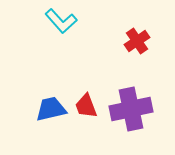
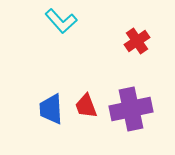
blue trapezoid: rotated 80 degrees counterclockwise
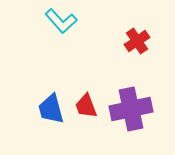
blue trapezoid: rotated 12 degrees counterclockwise
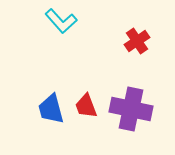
purple cross: rotated 24 degrees clockwise
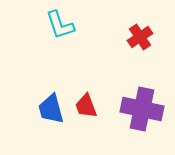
cyan L-shape: moved 1 px left, 4 px down; rotated 24 degrees clockwise
red cross: moved 3 px right, 4 px up
purple cross: moved 11 px right
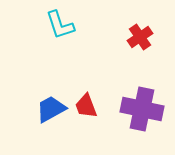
blue trapezoid: rotated 76 degrees clockwise
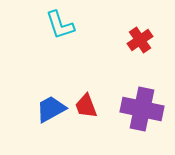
red cross: moved 3 px down
